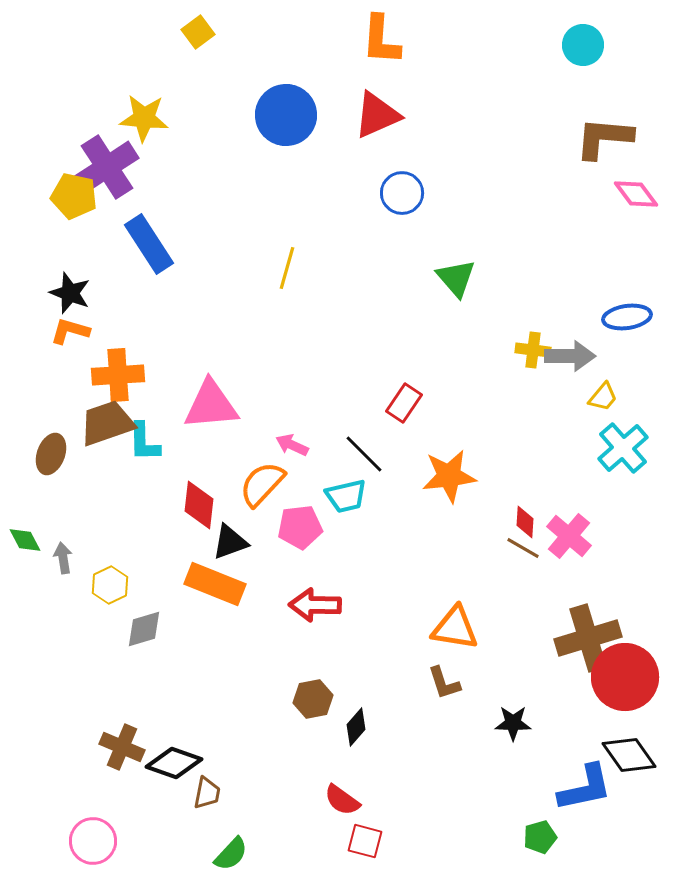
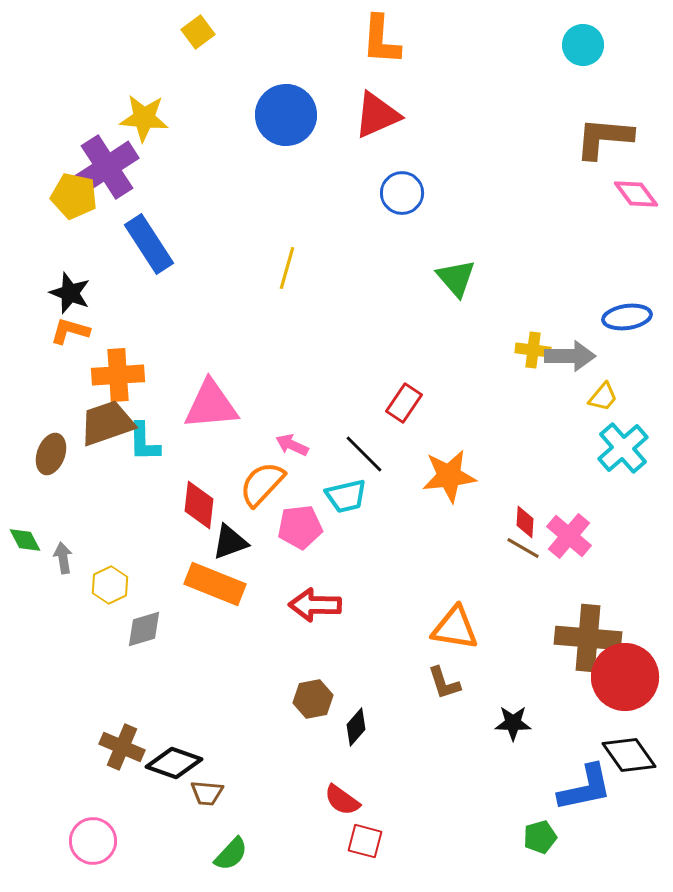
brown cross at (588, 638): rotated 22 degrees clockwise
brown trapezoid at (207, 793): rotated 84 degrees clockwise
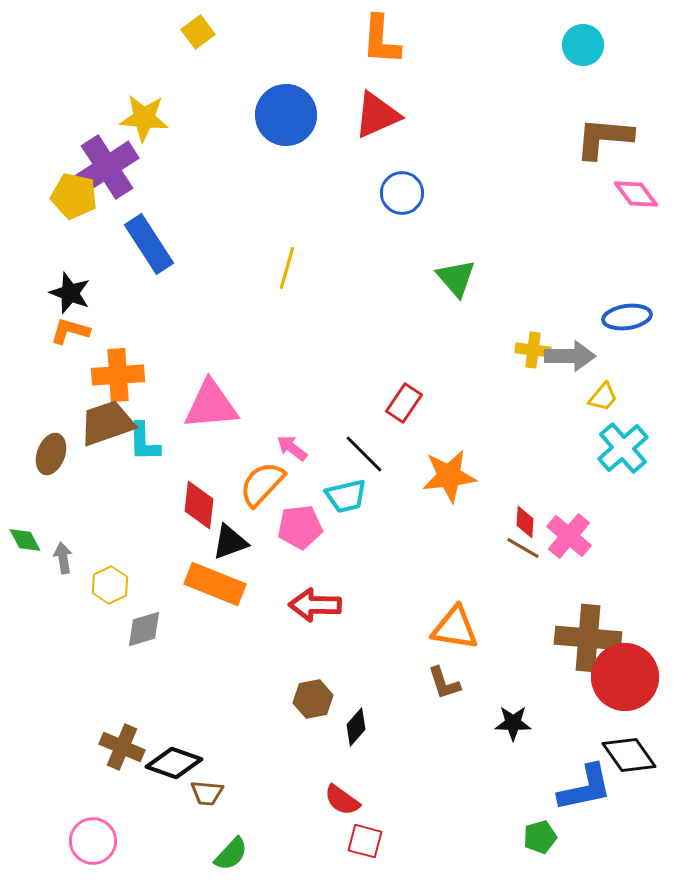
pink arrow at (292, 445): moved 3 px down; rotated 12 degrees clockwise
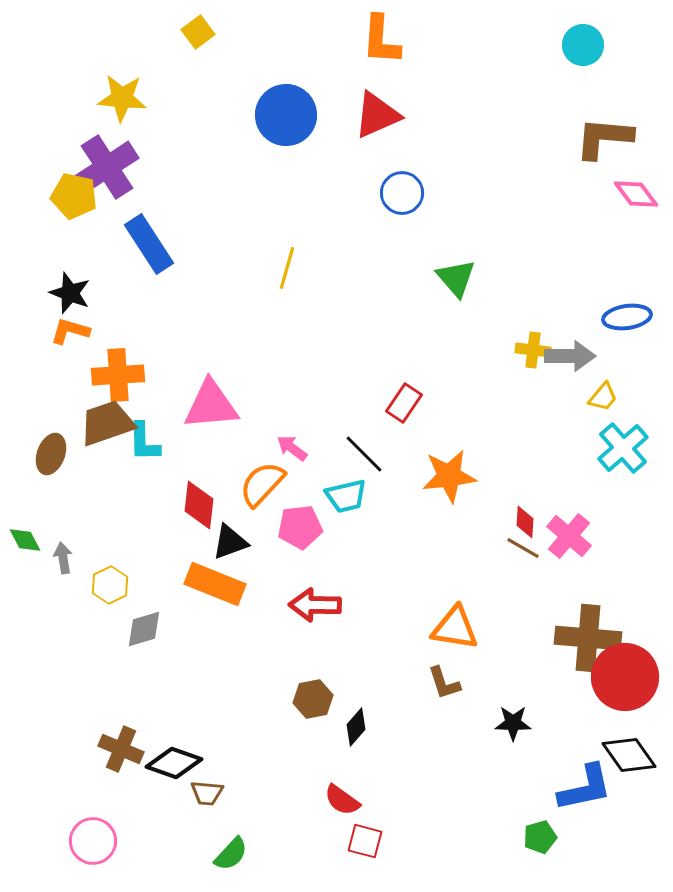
yellow star at (144, 118): moved 22 px left, 20 px up
brown cross at (122, 747): moved 1 px left, 2 px down
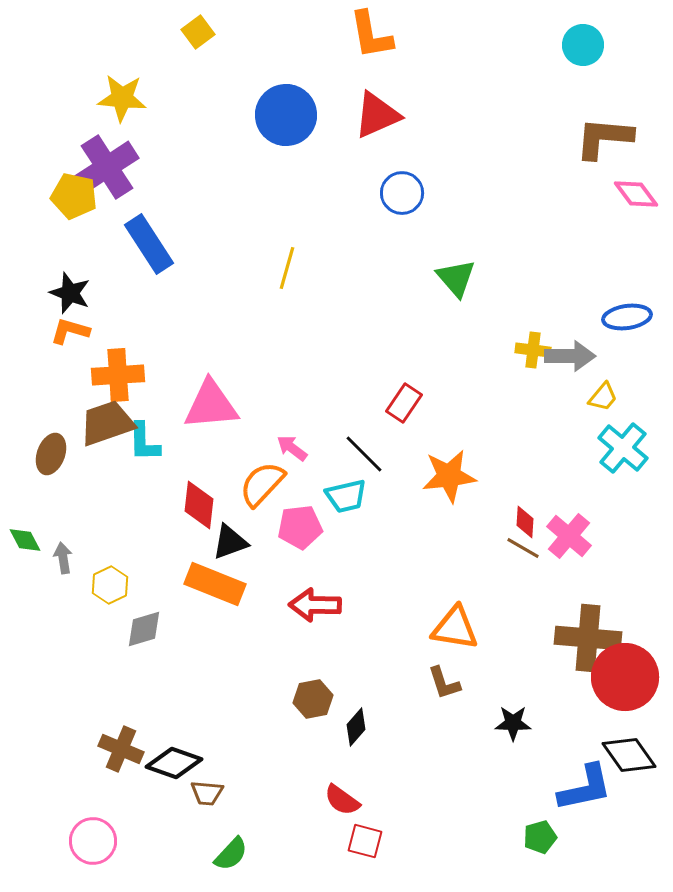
orange L-shape at (381, 40): moved 10 px left, 5 px up; rotated 14 degrees counterclockwise
cyan cross at (623, 448): rotated 9 degrees counterclockwise
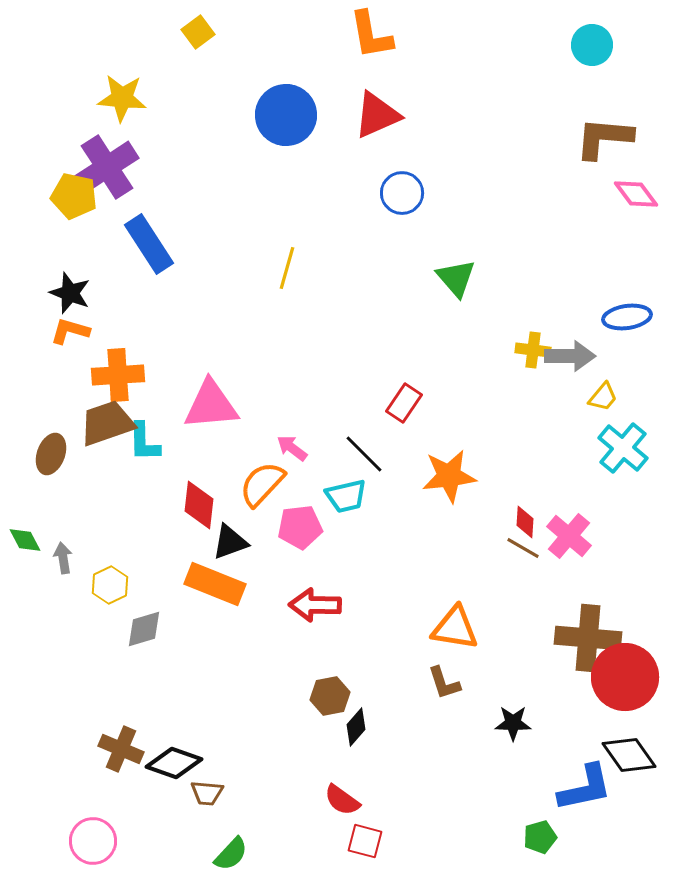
cyan circle at (583, 45): moved 9 px right
brown hexagon at (313, 699): moved 17 px right, 3 px up
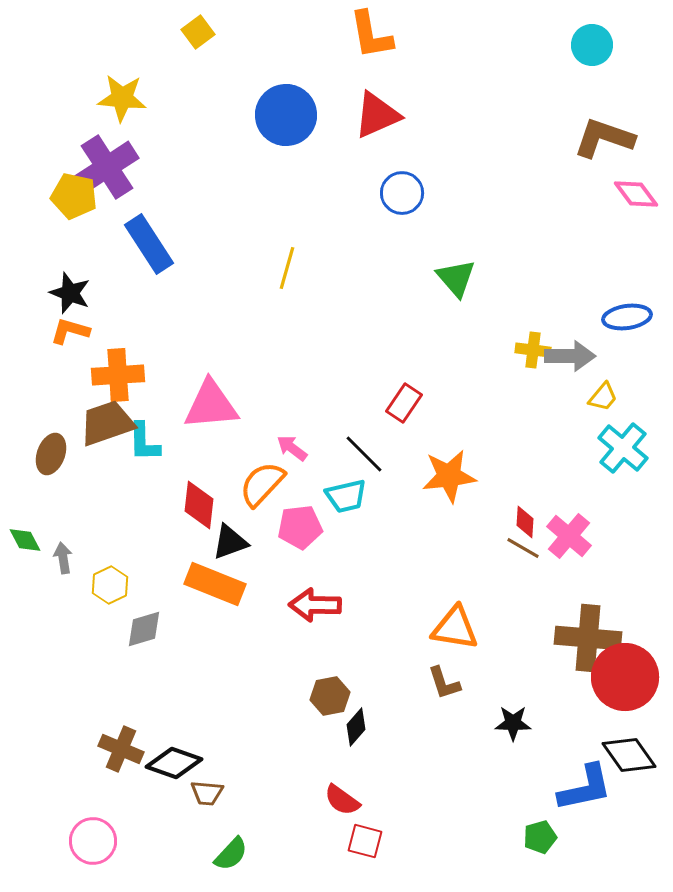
brown L-shape at (604, 138): rotated 14 degrees clockwise
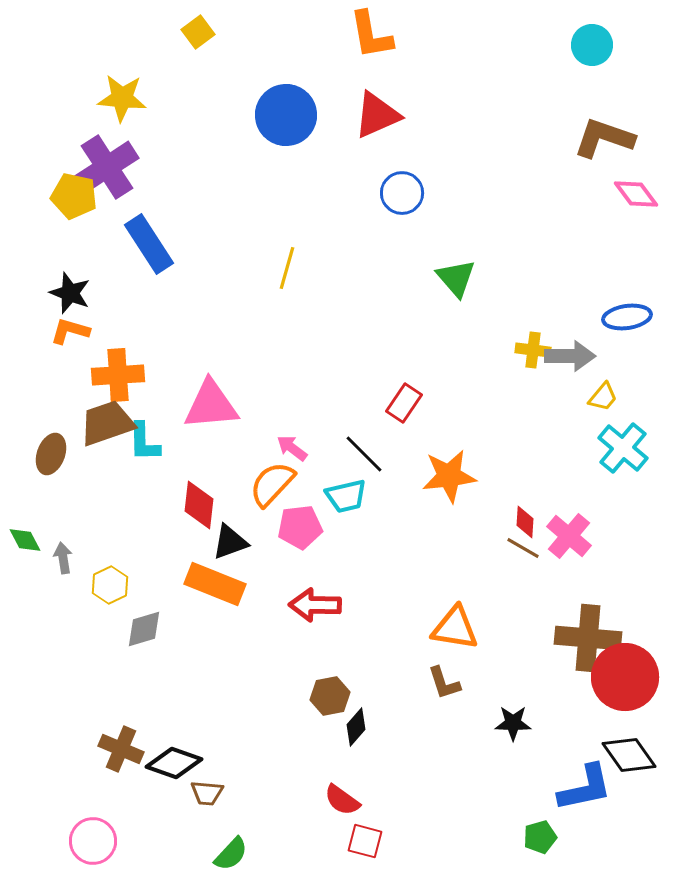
orange semicircle at (262, 484): moved 10 px right
